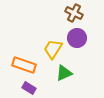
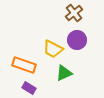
brown cross: rotated 24 degrees clockwise
purple circle: moved 2 px down
yellow trapezoid: rotated 95 degrees counterclockwise
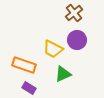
green triangle: moved 1 px left, 1 px down
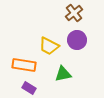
yellow trapezoid: moved 4 px left, 3 px up
orange rectangle: rotated 10 degrees counterclockwise
green triangle: rotated 12 degrees clockwise
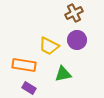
brown cross: rotated 12 degrees clockwise
